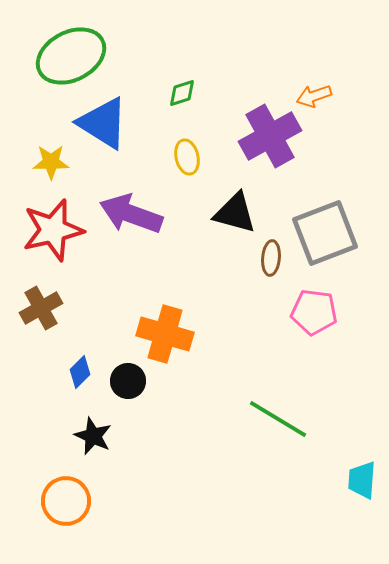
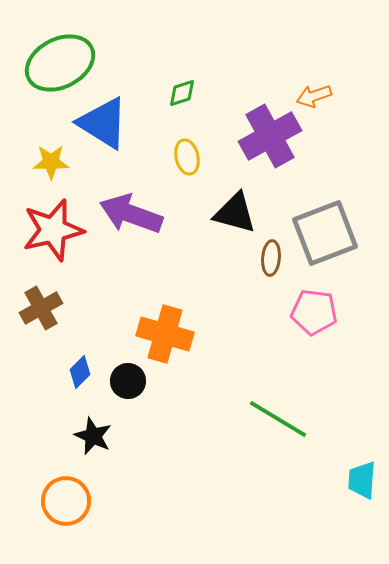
green ellipse: moved 11 px left, 7 px down
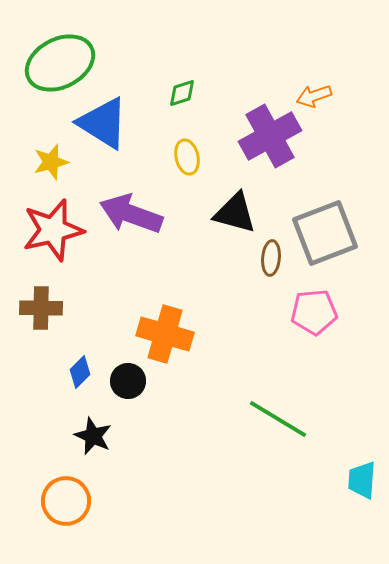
yellow star: rotated 15 degrees counterclockwise
brown cross: rotated 30 degrees clockwise
pink pentagon: rotated 12 degrees counterclockwise
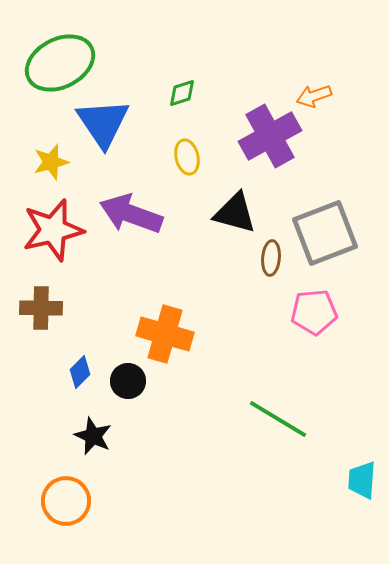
blue triangle: rotated 24 degrees clockwise
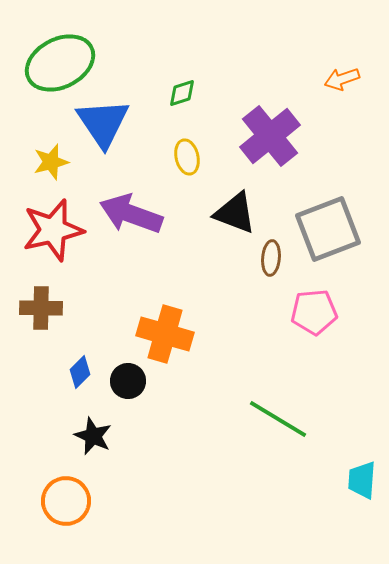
orange arrow: moved 28 px right, 17 px up
purple cross: rotated 10 degrees counterclockwise
black triangle: rotated 6 degrees clockwise
gray square: moved 3 px right, 4 px up
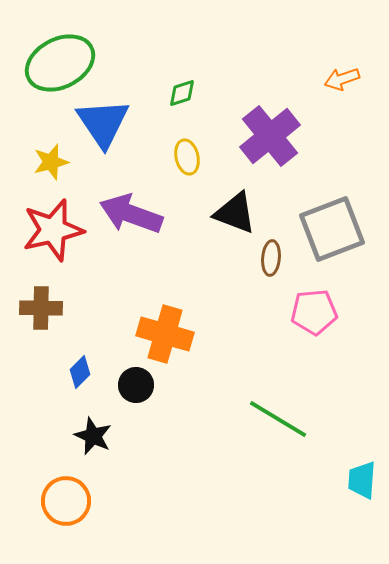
gray square: moved 4 px right
black circle: moved 8 px right, 4 px down
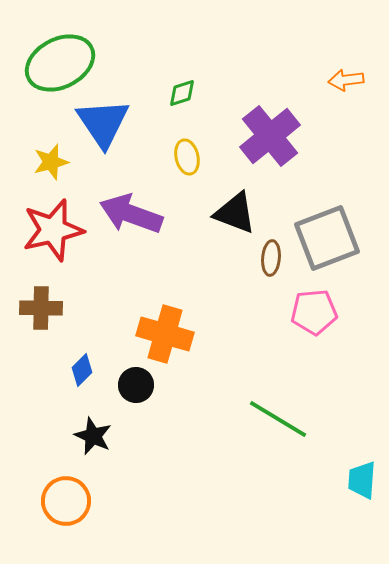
orange arrow: moved 4 px right, 1 px down; rotated 12 degrees clockwise
gray square: moved 5 px left, 9 px down
blue diamond: moved 2 px right, 2 px up
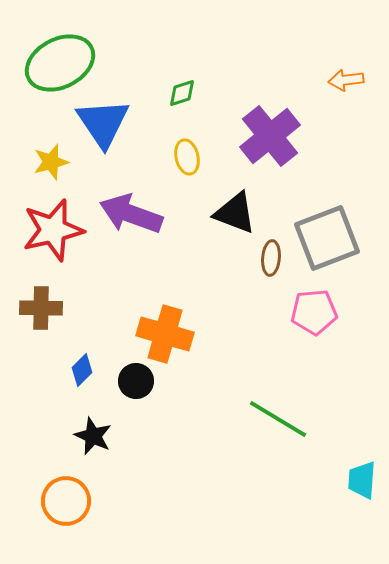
black circle: moved 4 px up
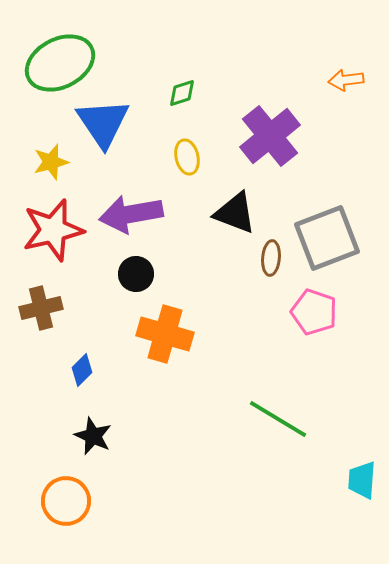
purple arrow: rotated 30 degrees counterclockwise
brown cross: rotated 15 degrees counterclockwise
pink pentagon: rotated 24 degrees clockwise
black circle: moved 107 px up
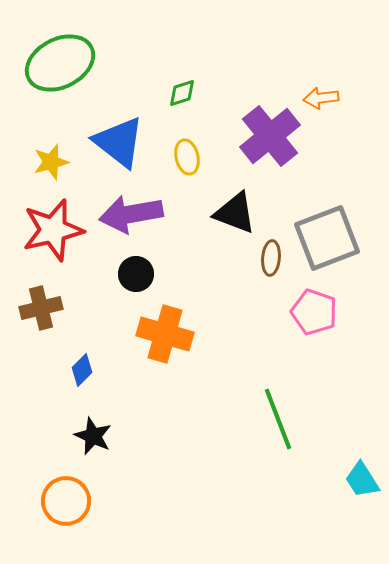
orange arrow: moved 25 px left, 18 px down
blue triangle: moved 16 px right, 19 px down; rotated 18 degrees counterclockwise
green line: rotated 38 degrees clockwise
cyan trapezoid: rotated 36 degrees counterclockwise
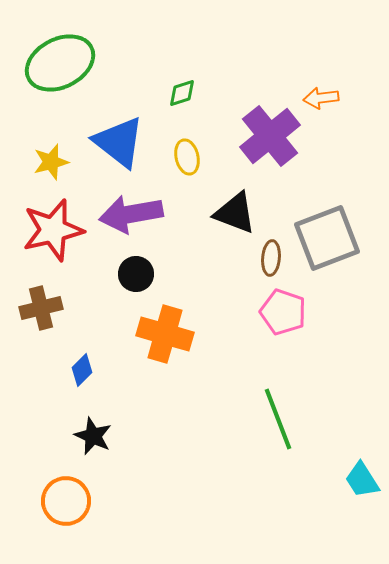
pink pentagon: moved 31 px left
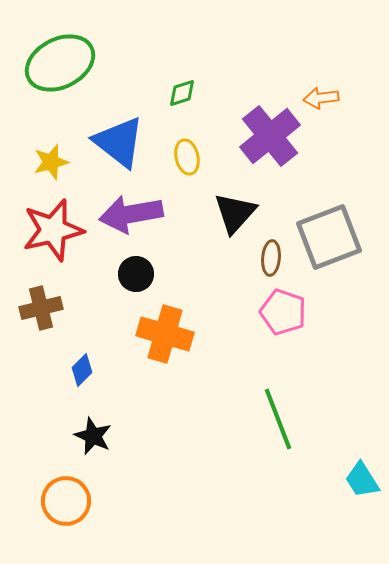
black triangle: rotated 51 degrees clockwise
gray square: moved 2 px right, 1 px up
